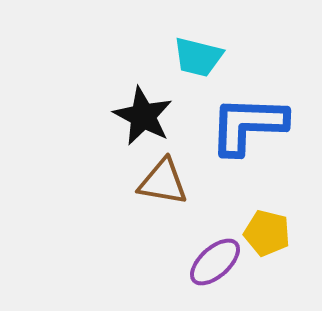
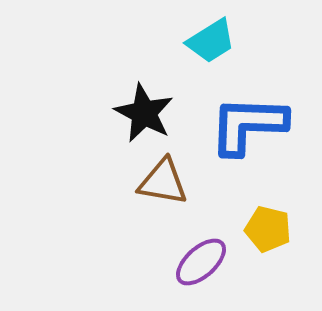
cyan trapezoid: moved 13 px right, 16 px up; rotated 46 degrees counterclockwise
black star: moved 1 px right, 3 px up
yellow pentagon: moved 1 px right, 4 px up
purple ellipse: moved 14 px left
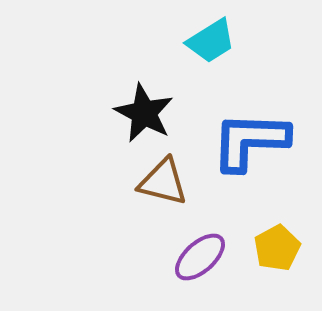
blue L-shape: moved 2 px right, 16 px down
brown triangle: rotated 4 degrees clockwise
yellow pentagon: moved 9 px right, 19 px down; rotated 30 degrees clockwise
purple ellipse: moved 1 px left, 5 px up
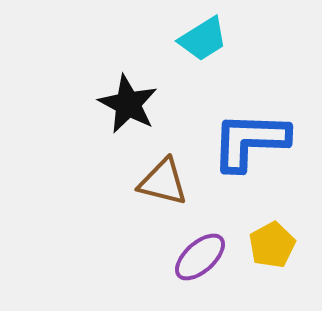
cyan trapezoid: moved 8 px left, 2 px up
black star: moved 16 px left, 9 px up
yellow pentagon: moved 5 px left, 3 px up
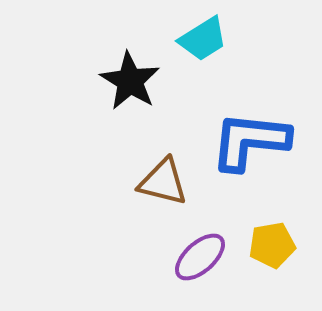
black star: moved 2 px right, 23 px up; rotated 4 degrees clockwise
blue L-shape: rotated 4 degrees clockwise
yellow pentagon: rotated 18 degrees clockwise
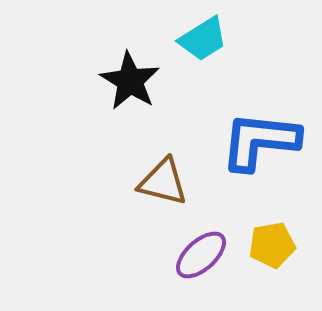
blue L-shape: moved 10 px right
purple ellipse: moved 1 px right, 2 px up
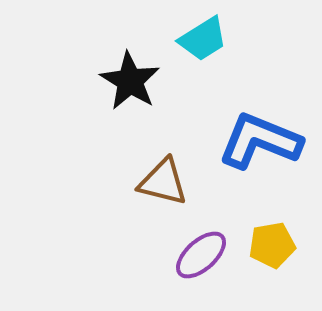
blue L-shape: rotated 16 degrees clockwise
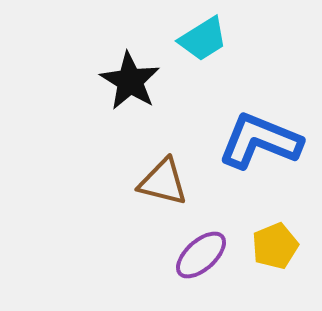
yellow pentagon: moved 3 px right, 1 px down; rotated 12 degrees counterclockwise
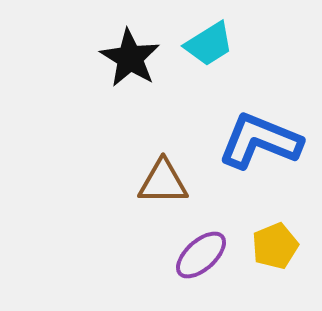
cyan trapezoid: moved 6 px right, 5 px down
black star: moved 23 px up
brown triangle: rotated 14 degrees counterclockwise
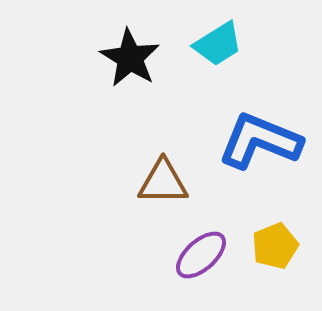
cyan trapezoid: moved 9 px right
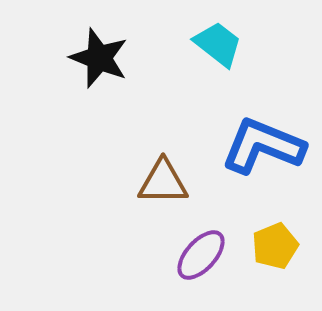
cyan trapezoid: rotated 110 degrees counterclockwise
black star: moved 31 px left; rotated 10 degrees counterclockwise
blue L-shape: moved 3 px right, 5 px down
purple ellipse: rotated 6 degrees counterclockwise
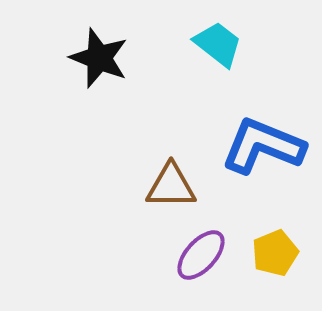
brown triangle: moved 8 px right, 4 px down
yellow pentagon: moved 7 px down
